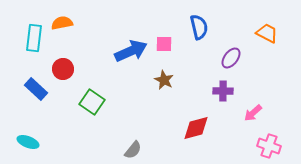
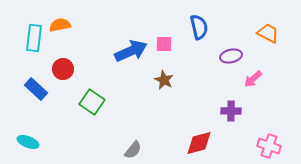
orange semicircle: moved 2 px left, 2 px down
orange trapezoid: moved 1 px right
purple ellipse: moved 2 px up; rotated 40 degrees clockwise
purple cross: moved 8 px right, 20 px down
pink arrow: moved 34 px up
red diamond: moved 3 px right, 15 px down
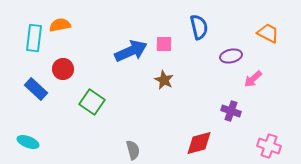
purple cross: rotated 18 degrees clockwise
gray semicircle: rotated 54 degrees counterclockwise
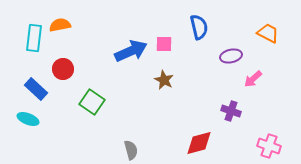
cyan ellipse: moved 23 px up
gray semicircle: moved 2 px left
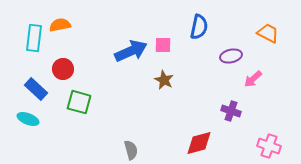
blue semicircle: rotated 25 degrees clockwise
pink square: moved 1 px left, 1 px down
green square: moved 13 px left; rotated 20 degrees counterclockwise
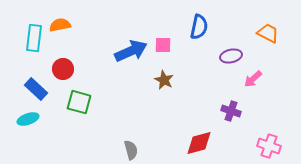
cyan ellipse: rotated 40 degrees counterclockwise
